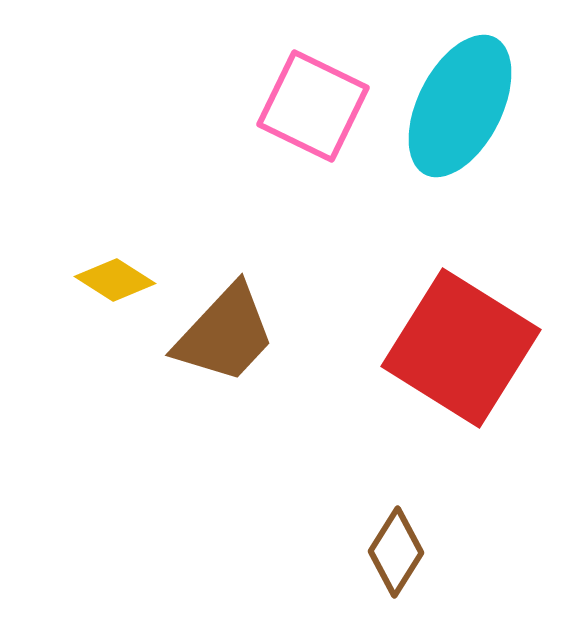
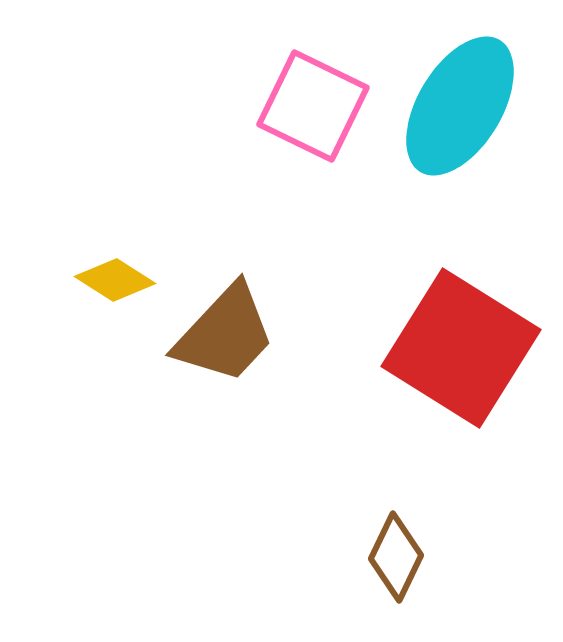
cyan ellipse: rotated 4 degrees clockwise
brown diamond: moved 5 px down; rotated 6 degrees counterclockwise
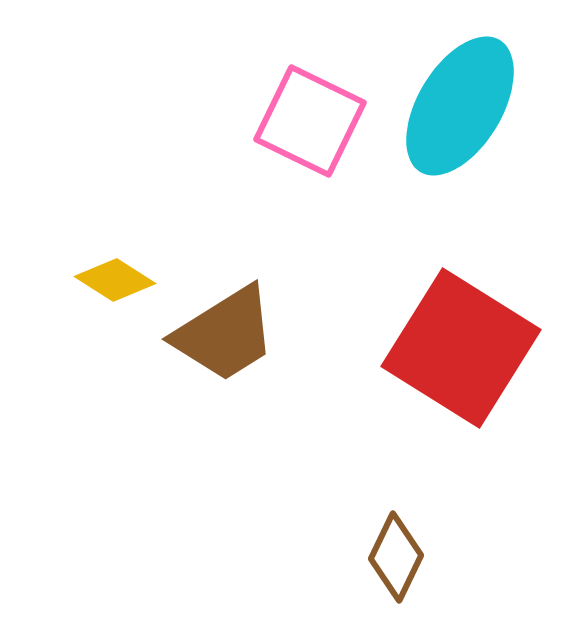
pink square: moved 3 px left, 15 px down
brown trapezoid: rotated 15 degrees clockwise
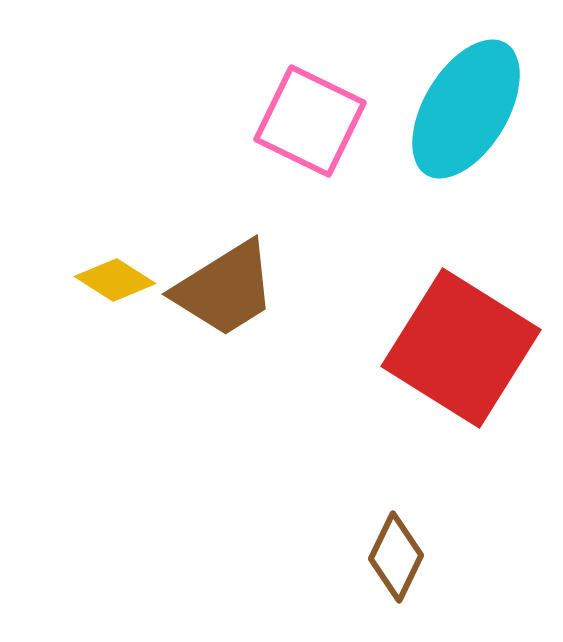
cyan ellipse: moved 6 px right, 3 px down
brown trapezoid: moved 45 px up
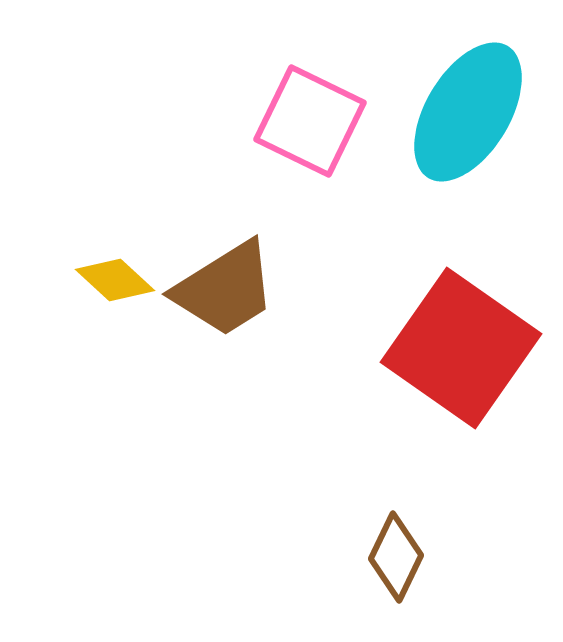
cyan ellipse: moved 2 px right, 3 px down
yellow diamond: rotated 10 degrees clockwise
red square: rotated 3 degrees clockwise
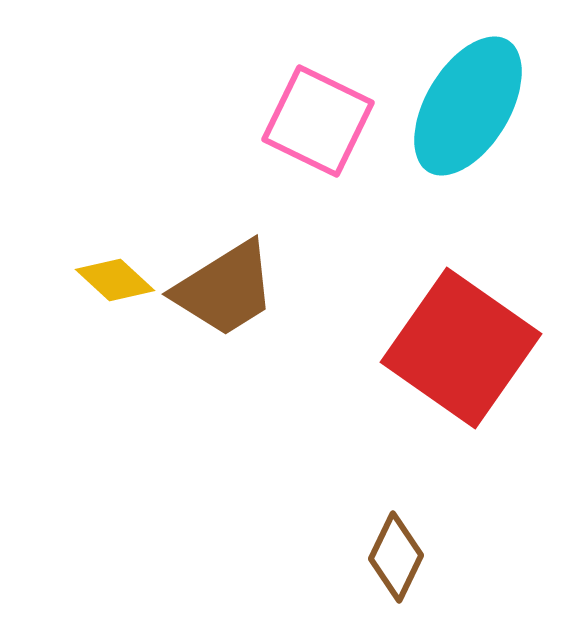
cyan ellipse: moved 6 px up
pink square: moved 8 px right
